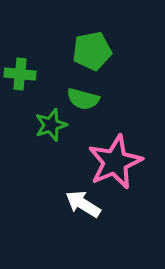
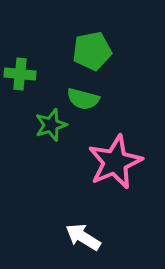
white arrow: moved 33 px down
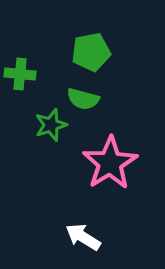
green pentagon: moved 1 px left, 1 px down
pink star: moved 5 px left, 1 px down; rotated 8 degrees counterclockwise
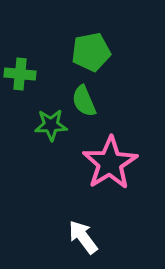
green semicircle: moved 1 px right, 2 px down; rotated 52 degrees clockwise
green star: rotated 16 degrees clockwise
white arrow: rotated 21 degrees clockwise
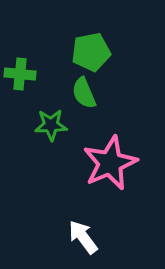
green semicircle: moved 8 px up
pink star: rotated 8 degrees clockwise
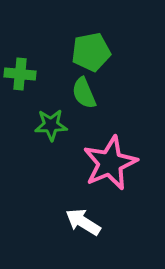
white arrow: moved 15 px up; rotated 21 degrees counterclockwise
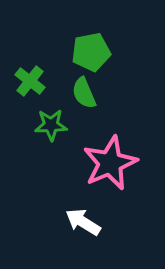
green cross: moved 10 px right, 7 px down; rotated 32 degrees clockwise
